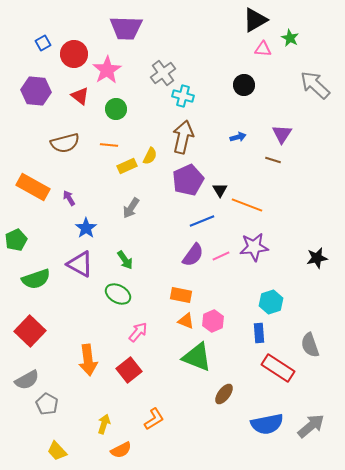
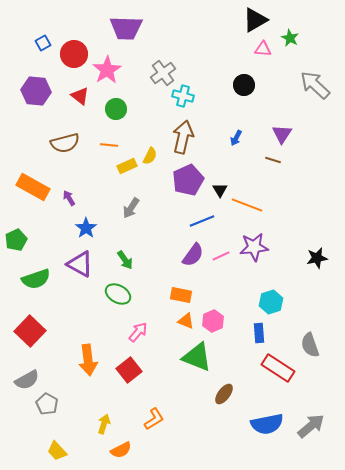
blue arrow at (238, 137): moved 2 px left, 1 px down; rotated 133 degrees clockwise
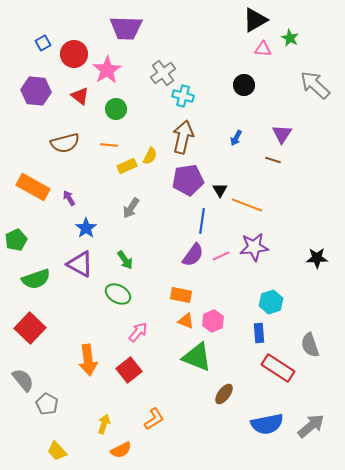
purple pentagon at (188, 180): rotated 16 degrees clockwise
blue line at (202, 221): rotated 60 degrees counterclockwise
black star at (317, 258): rotated 10 degrees clockwise
red square at (30, 331): moved 3 px up
gray semicircle at (27, 380): moved 4 px left; rotated 100 degrees counterclockwise
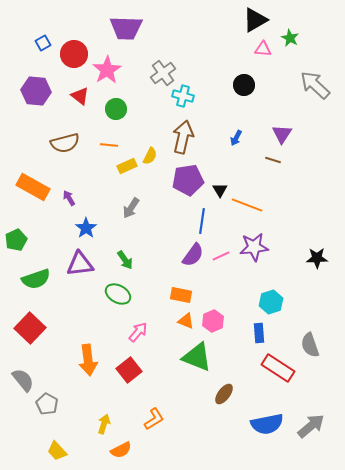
purple triangle at (80, 264): rotated 36 degrees counterclockwise
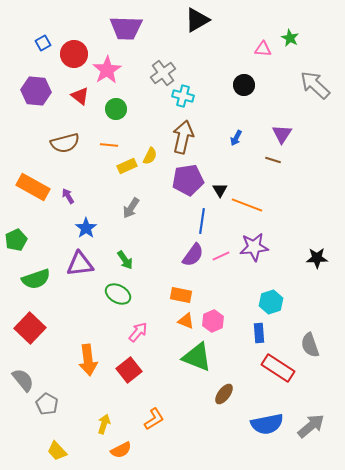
black triangle at (255, 20): moved 58 px left
purple arrow at (69, 198): moved 1 px left, 2 px up
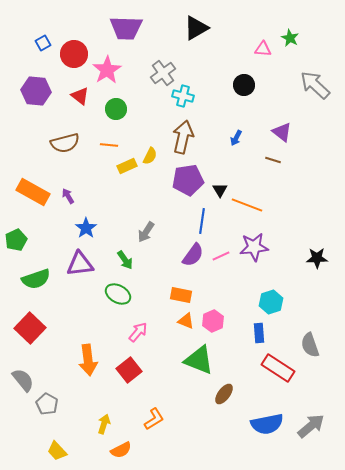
black triangle at (197, 20): moved 1 px left, 8 px down
purple triangle at (282, 134): moved 2 px up; rotated 25 degrees counterclockwise
orange rectangle at (33, 187): moved 5 px down
gray arrow at (131, 208): moved 15 px right, 24 px down
green triangle at (197, 357): moved 2 px right, 3 px down
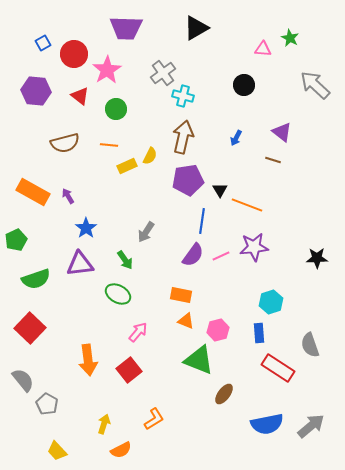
pink hexagon at (213, 321): moved 5 px right, 9 px down; rotated 10 degrees clockwise
